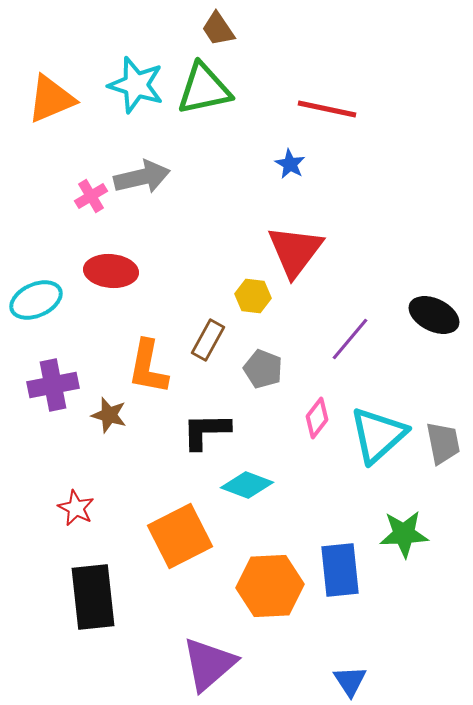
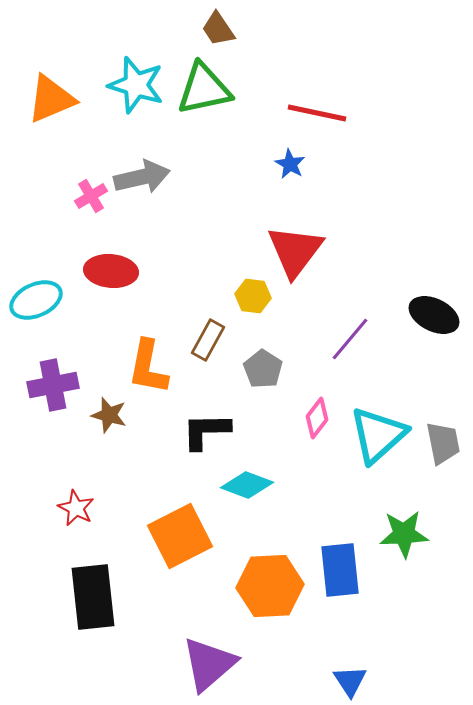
red line: moved 10 px left, 4 px down
gray pentagon: rotated 12 degrees clockwise
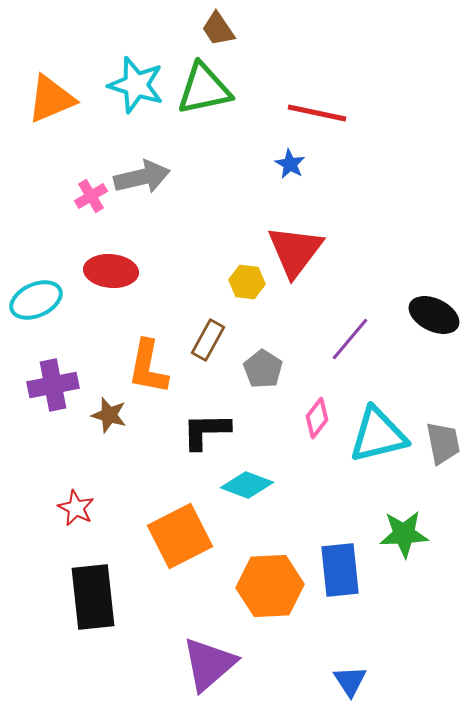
yellow hexagon: moved 6 px left, 14 px up
cyan triangle: rotated 28 degrees clockwise
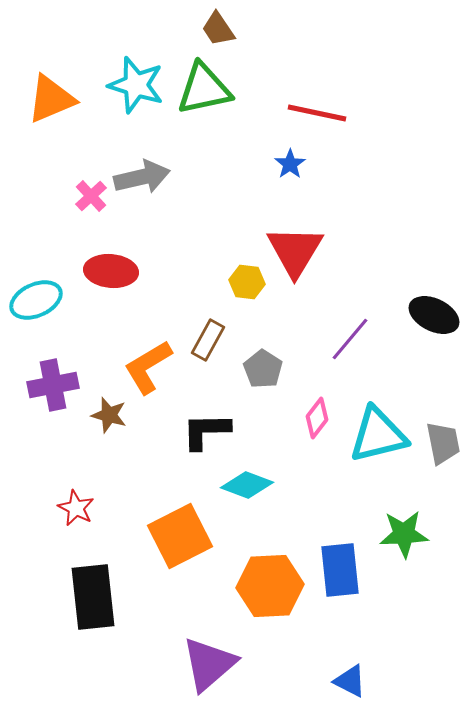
blue star: rotated 8 degrees clockwise
pink cross: rotated 12 degrees counterclockwise
red triangle: rotated 6 degrees counterclockwise
orange L-shape: rotated 48 degrees clockwise
blue triangle: rotated 30 degrees counterclockwise
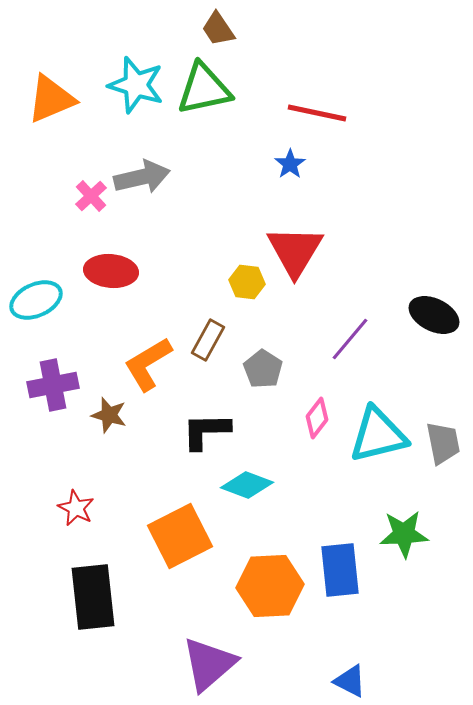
orange L-shape: moved 3 px up
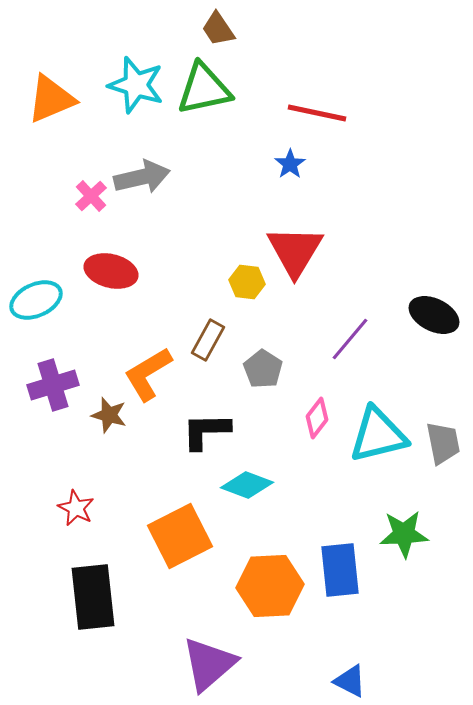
red ellipse: rotated 9 degrees clockwise
orange L-shape: moved 10 px down
purple cross: rotated 6 degrees counterclockwise
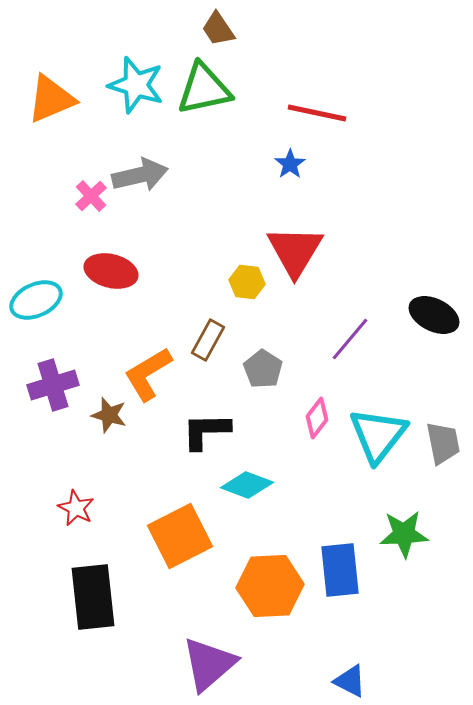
gray arrow: moved 2 px left, 2 px up
cyan triangle: rotated 38 degrees counterclockwise
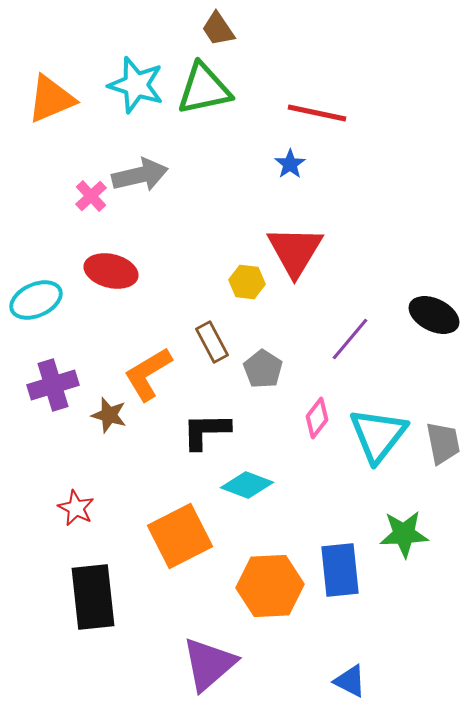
brown rectangle: moved 4 px right, 2 px down; rotated 57 degrees counterclockwise
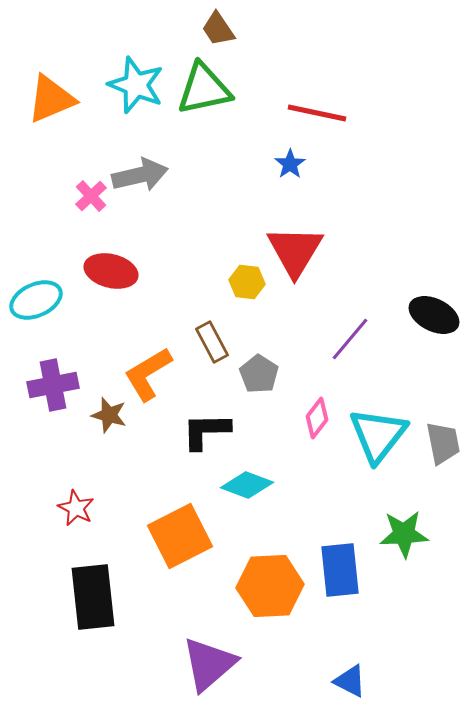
cyan star: rotated 4 degrees clockwise
gray pentagon: moved 4 px left, 5 px down
purple cross: rotated 6 degrees clockwise
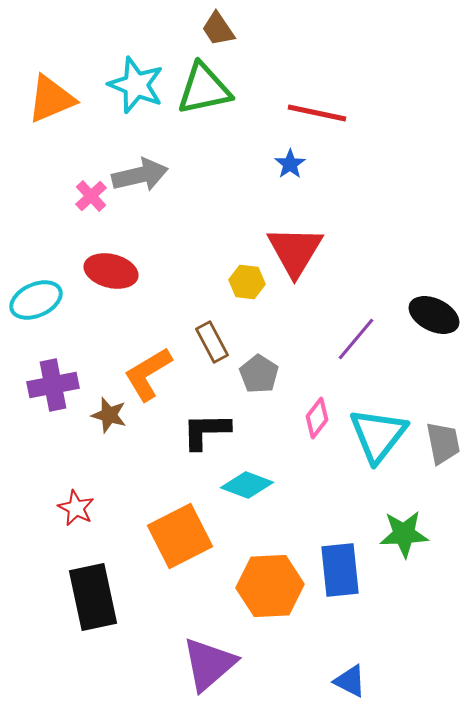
purple line: moved 6 px right
black rectangle: rotated 6 degrees counterclockwise
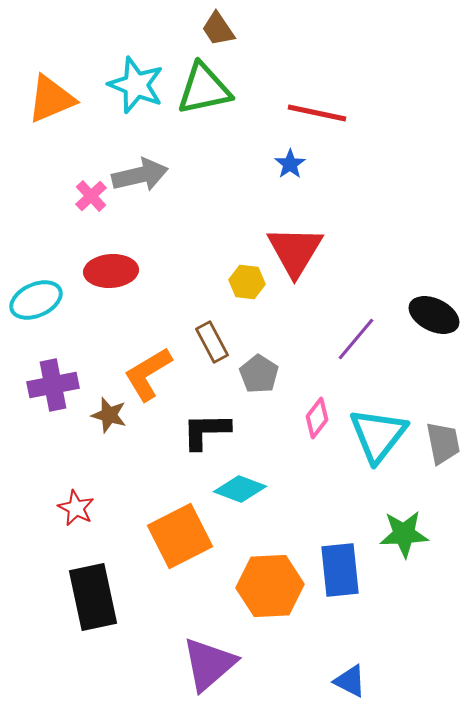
red ellipse: rotated 18 degrees counterclockwise
cyan diamond: moved 7 px left, 4 px down
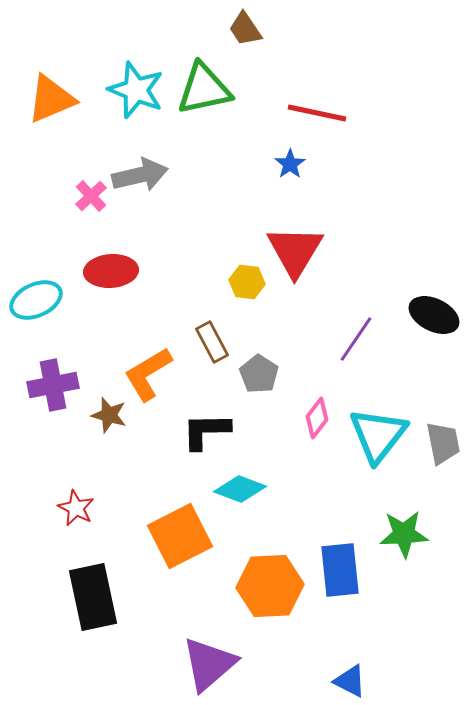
brown trapezoid: moved 27 px right
cyan star: moved 5 px down
purple line: rotated 6 degrees counterclockwise
